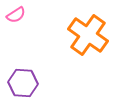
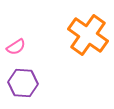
pink semicircle: moved 32 px down
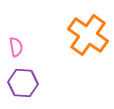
pink semicircle: rotated 66 degrees counterclockwise
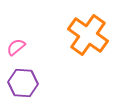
pink semicircle: rotated 120 degrees counterclockwise
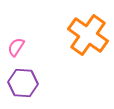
pink semicircle: rotated 18 degrees counterclockwise
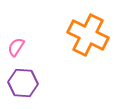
orange cross: rotated 9 degrees counterclockwise
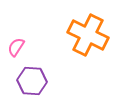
purple hexagon: moved 9 px right, 2 px up
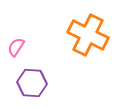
purple hexagon: moved 2 px down
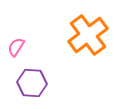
orange cross: rotated 27 degrees clockwise
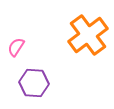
purple hexagon: moved 2 px right
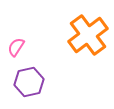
purple hexagon: moved 5 px left, 1 px up; rotated 16 degrees counterclockwise
